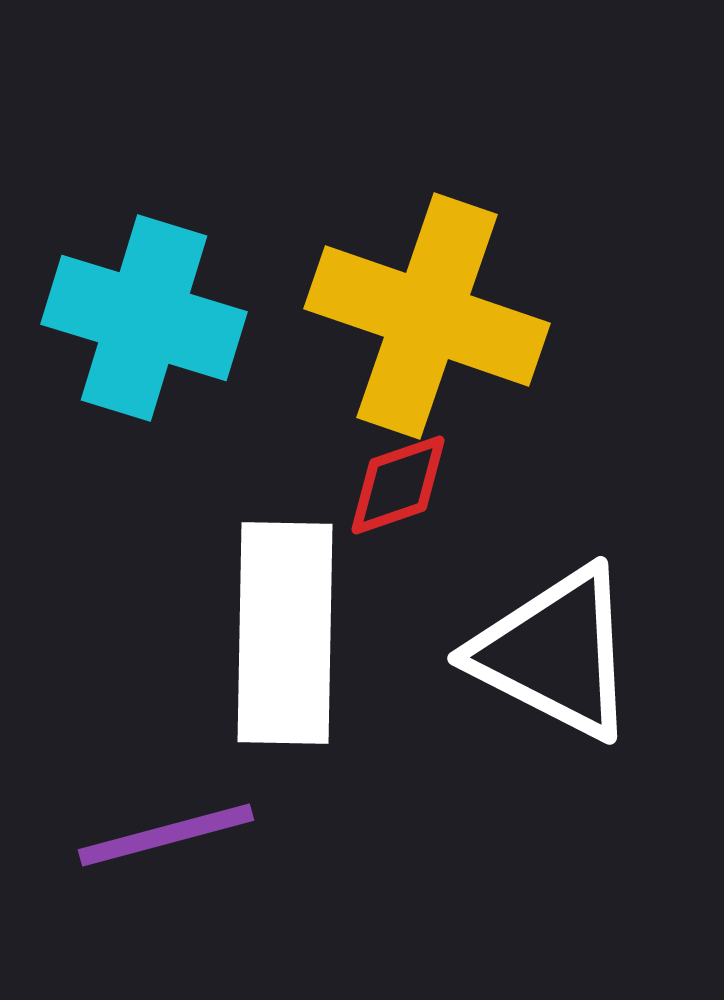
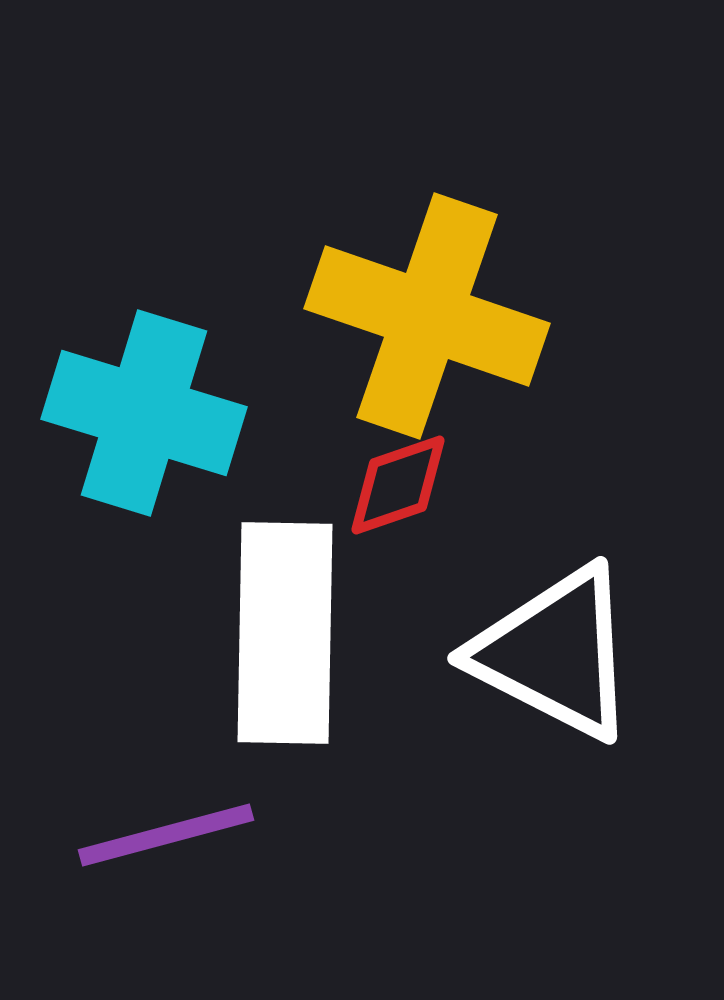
cyan cross: moved 95 px down
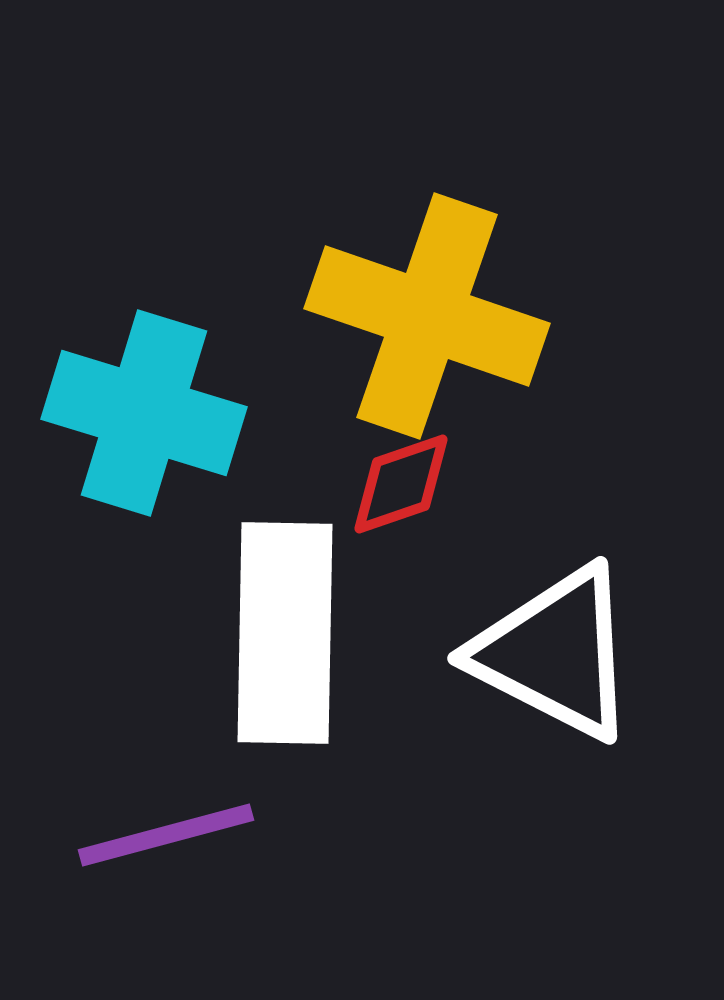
red diamond: moved 3 px right, 1 px up
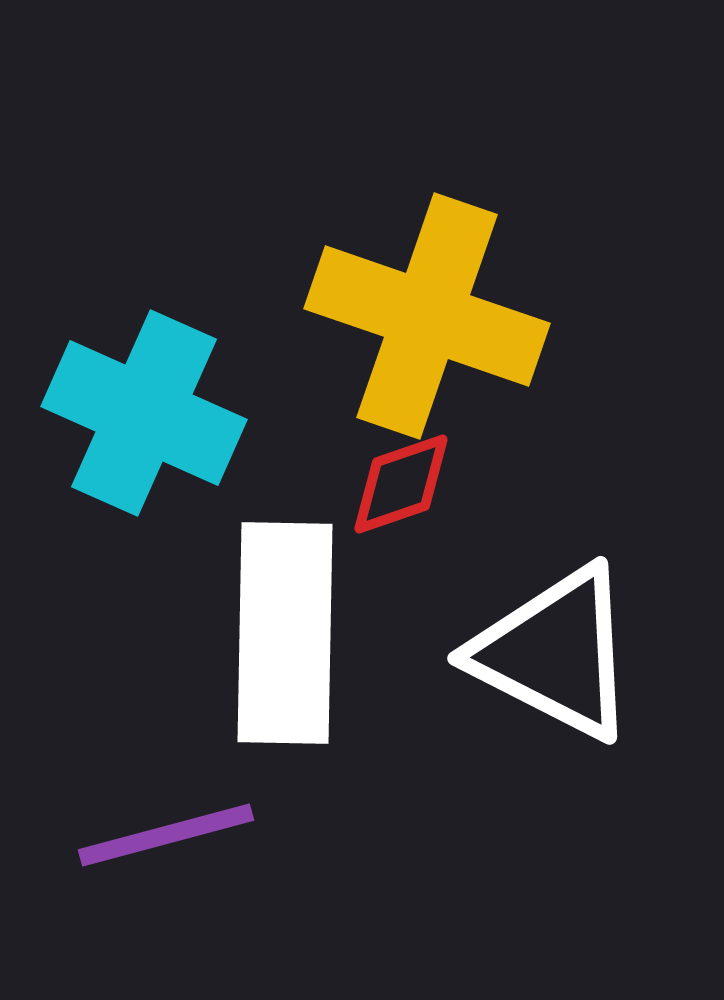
cyan cross: rotated 7 degrees clockwise
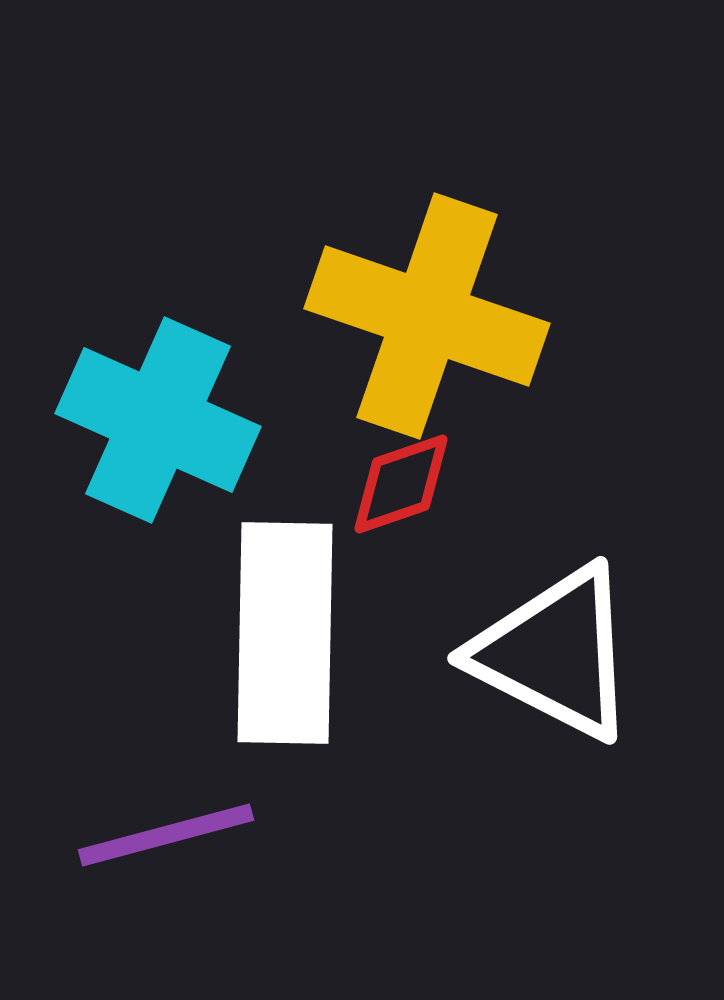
cyan cross: moved 14 px right, 7 px down
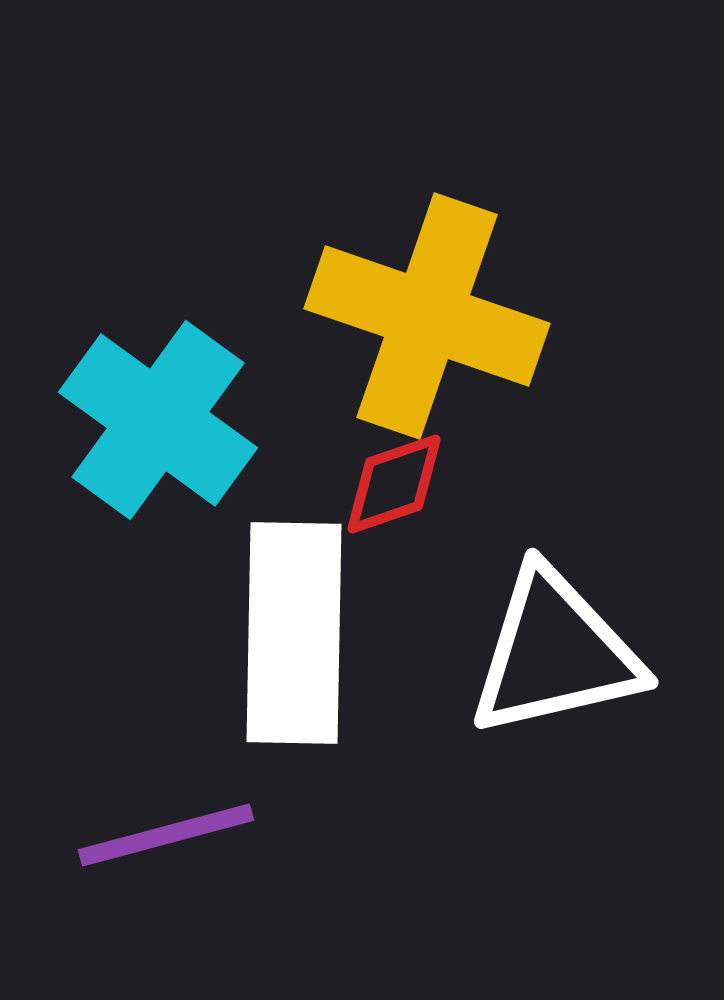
cyan cross: rotated 12 degrees clockwise
red diamond: moved 7 px left
white rectangle: moved 9 px right
white triangle: rotated 40 degrees counterclockwise
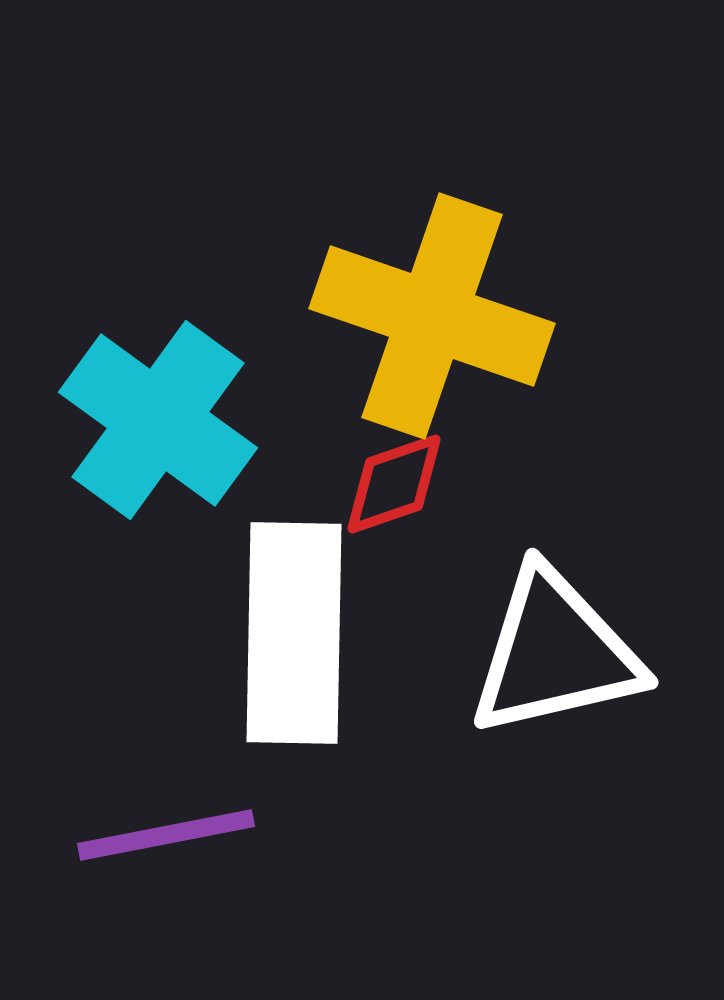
yellow cross: moved 5 px right
purple line: rotated 4 degrees clockwise
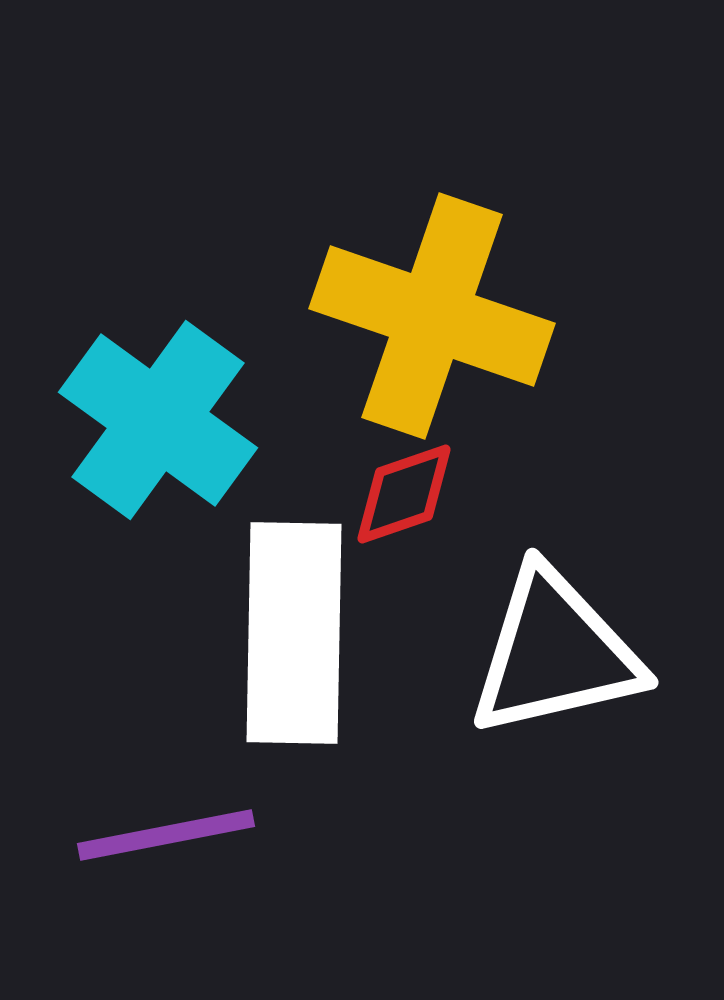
red diamond: moved 10 px right, 10 px down
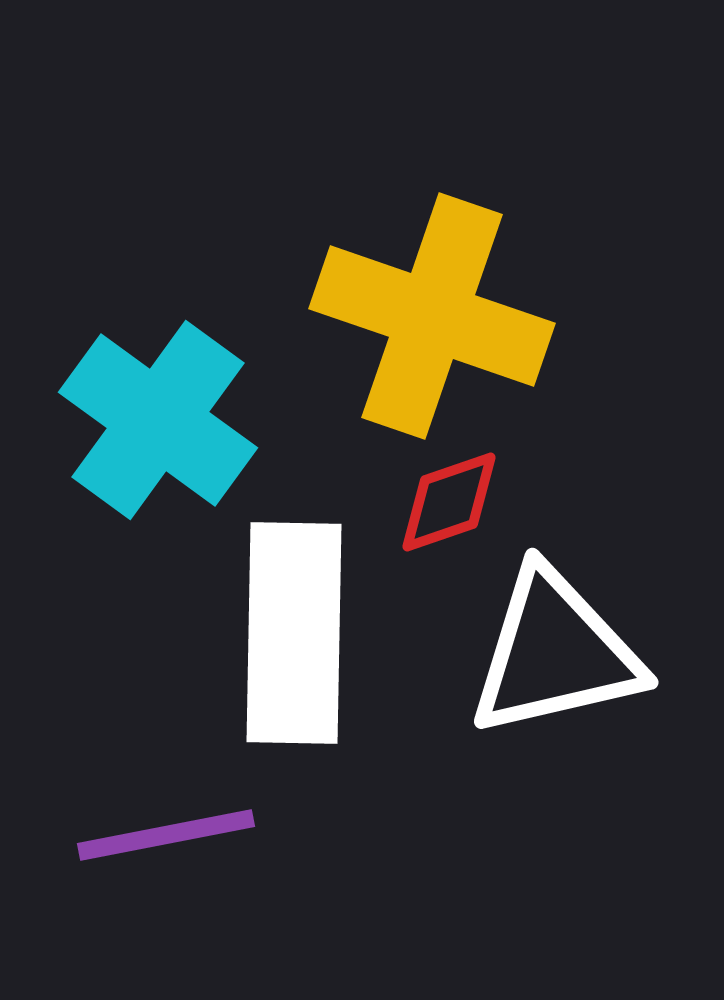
red diamond: moved 45 px right, 8 px down
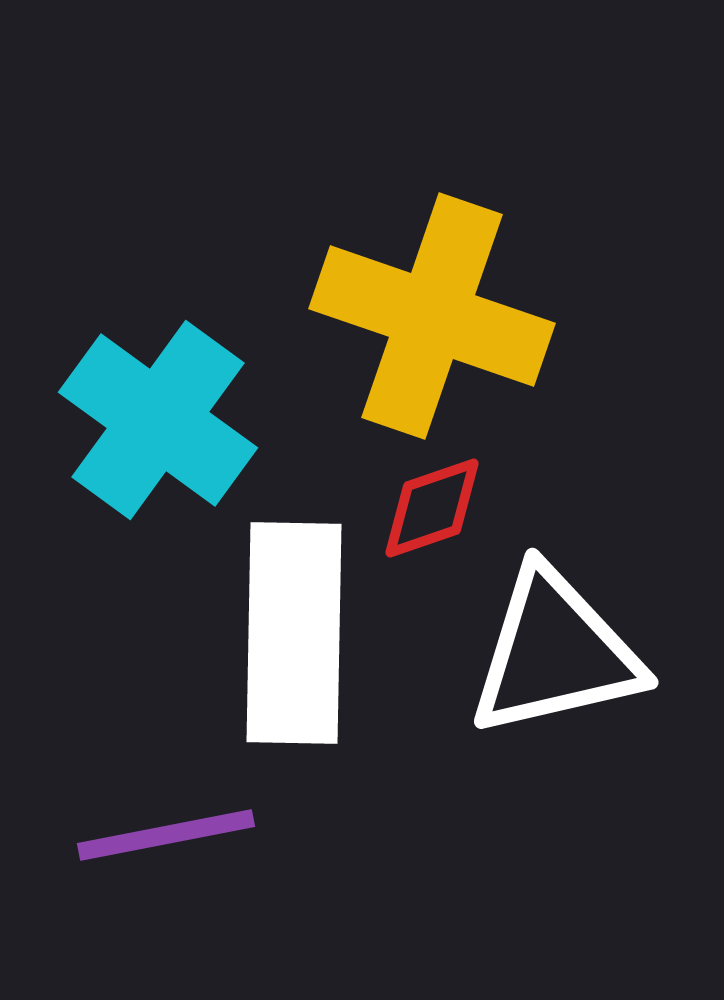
red diamond: moved 17 px left, 6 px down
